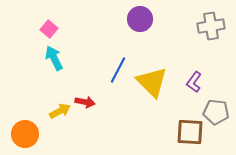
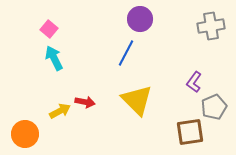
blue line: moved 8 px right, 17 px up
yellow triangle: moved 15 px left, 18 px down
gray pentagon: moved 2 px left, 5 px up; rotated 30 degrees counterclockwise
brown square: rotated 12 degrees counterclockwise
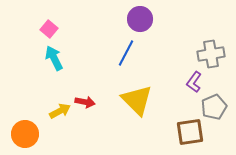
gray cross: moved 28 px down
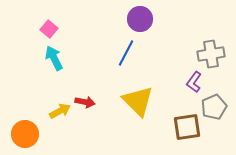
yellow triangle: moved 1 px right, 1 px down
brown square: moved 3 px left, 5 px up
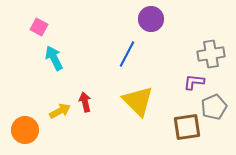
purple circle: moved 11 px right
pink square: moved 10 px left, 2 px up; rotated 12 degrees counterclockwise
blue line: moved 1 px right, 1 px down
purple L-shape: rotated 60 degrees clockwise
red arrow: rotated 114 degrees counterclockwise
orange circle: moved 4 px up
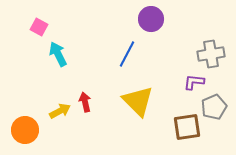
cyan arrow: moved 4 px right, 4 px up
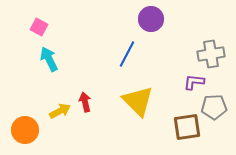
cyan arrow: moved 9 px left, 5 px down
gray pentagon: rotated 20 degrees clockwise
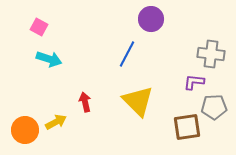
gray cross: rotated 16 degrees clockwise
cyan arrow: rotated 135 degrees clockwise
yellow arrow: moved 4 px left, 11 px down
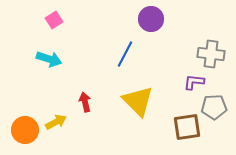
pink square: moved 15 px right, 7 px up; rotated 30 degrees clockwise
blue line: moved 2 px left
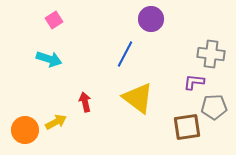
yellow triangle: moved 3 px up; rotated 8 degrees counterclockwise
